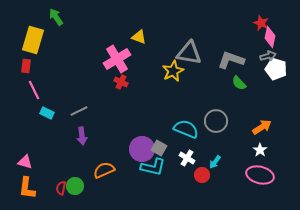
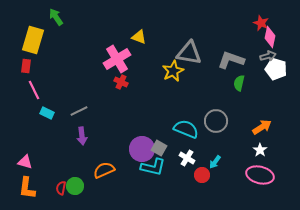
green semicircle: rotated 56 degrees clockwise
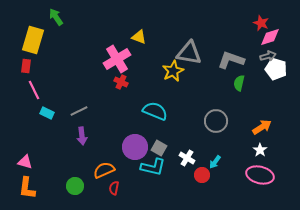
pink diamond: rotated 60 degrees clockwise
cyan semicircle: moved 31 px left, 18 px up
purple circle: moved 7 px left, 2 px up
red semicircle: moved 53 px right
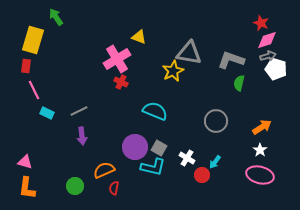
pink diamond: moved 3 px left, 3 px down
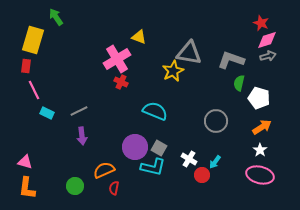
white pentagon: moved 17 px left, 29 px down
white cross: moved 2 px right, 1 px down
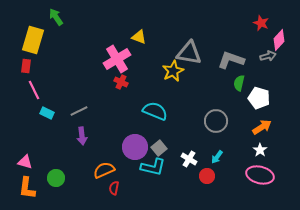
pink diamond: moved 12 px right; rotated 30 degrees counterclockwise
gray square: rotated 21 degrees clockwise
cyan arrow: moved 2 px right, 5 px up
red circle: moved 5 px right, 1 px down
green circle: moved 19 px left, 8 px up
